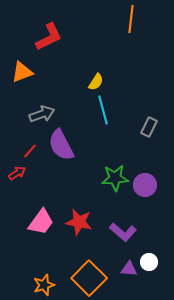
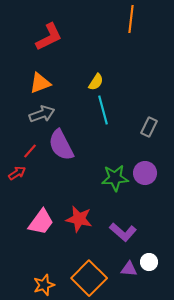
orange triangle: moved 18 px right, 11 px down
purple circle: moved 12 px up
red star: moved 3 px up
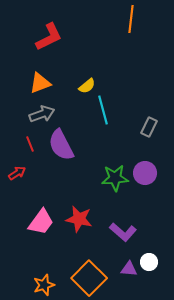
yellow semicircle: moved 9 px left, 4 px down; rotated 18 degrees clockwise
red line: moved 7 px up; rotated 63 degrees counterclockwise
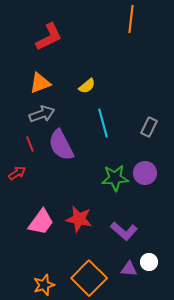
cyan line: moved 13 px down
purple L-shape: moved 1 px right, 1 px up
